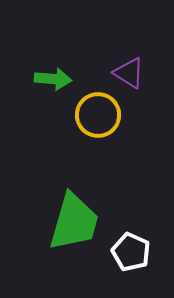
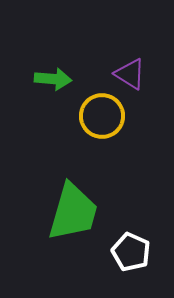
purple triangle: moved 1 px right, 1 px down
yellow circle: moved 4 px right, 1 px down
green trapezoid: moved 1 px left, 10 px up
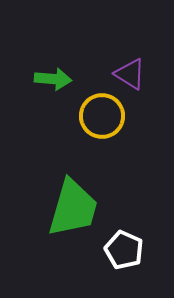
green trapezoid: moved 4 px up
white pentagon: moved 7 px left, 2 px up
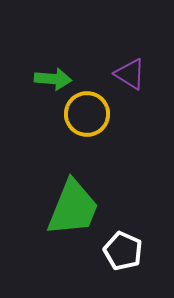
yellow circle: moved 15 px left, 2 px up
green trapezoid: rotated 6 degrees clockwise
white pentagon: moved 1 px left, 1 px down
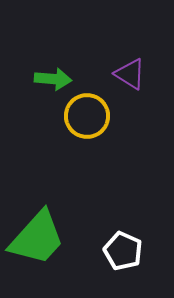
yellow circle: moved 2 px down
green trapezoid: moved 36 px left, 30 px down; rotated 20 degrees clockwise
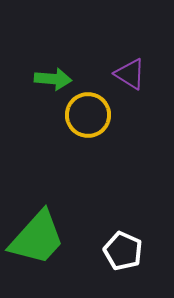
yellow circle: moved 1 px right, 1 px up
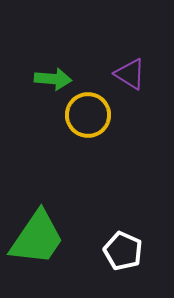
green trapezoid: rotated 8 degrees counterclockwise
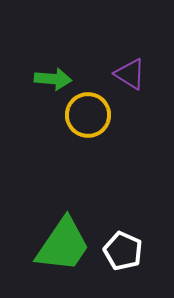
green trapezoid: moved 26 px right, 7 px down
